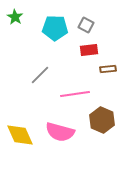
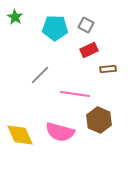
red rectangle: rotated 18 degrees counterclockwise
pink line: rotated 16 degrees clockwise
brown hexagon: moved 3 px left
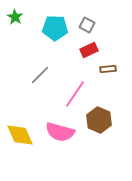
gray square: moved 1 px right
pink line: rotated 64 degrees counterclockwise
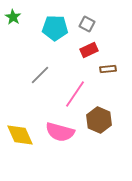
green star: moved 2 px left
gray square: moved 1 px up
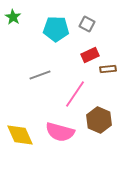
cyan pentagon: moved 1 px right, 1 px down
red rectangle: moved 1 px right, 5 px down
gray line: rotated 25 degrees clockwise
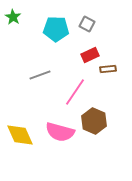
pink line: moved 2 px up
brown hexagon: moved 5 px left, 1 px down
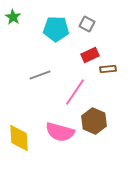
yellow diamond: moved 1 px left, 3 px down; rotated 20 degrees clockwise
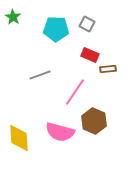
red rectangle: rotated 48 degrees clockwise
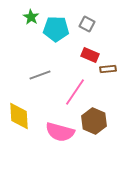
green star: moved 18 px right
yellow diamond: moved 22 px up
